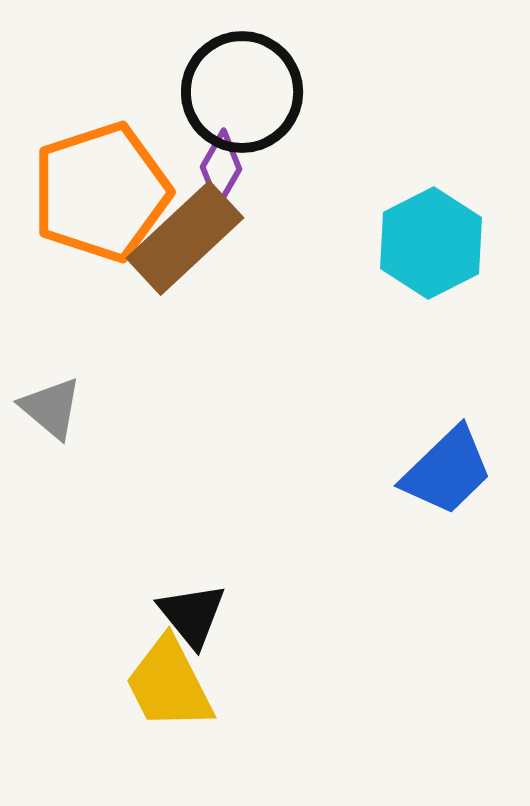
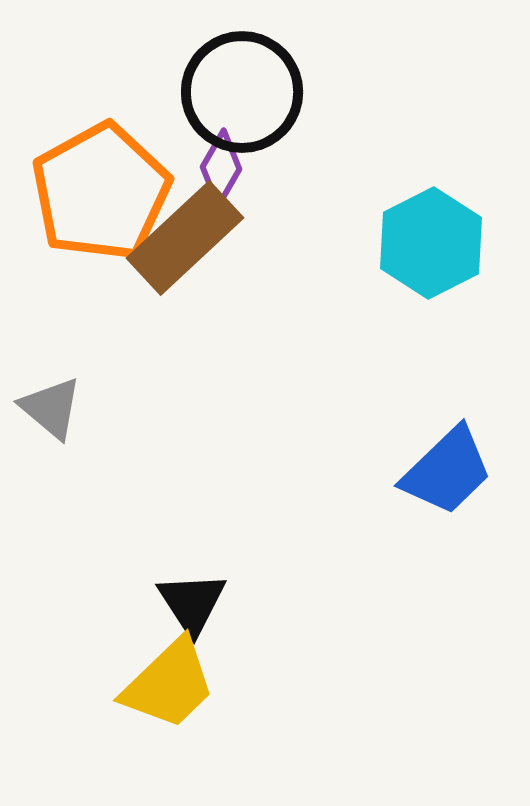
orange pentagon: rotated 11 degrees counterclockwise
black triangle: moved 12 px up; rotated 6 degrees clockwise
yellow trapezoid: rotated 107 degrees counterclockwise
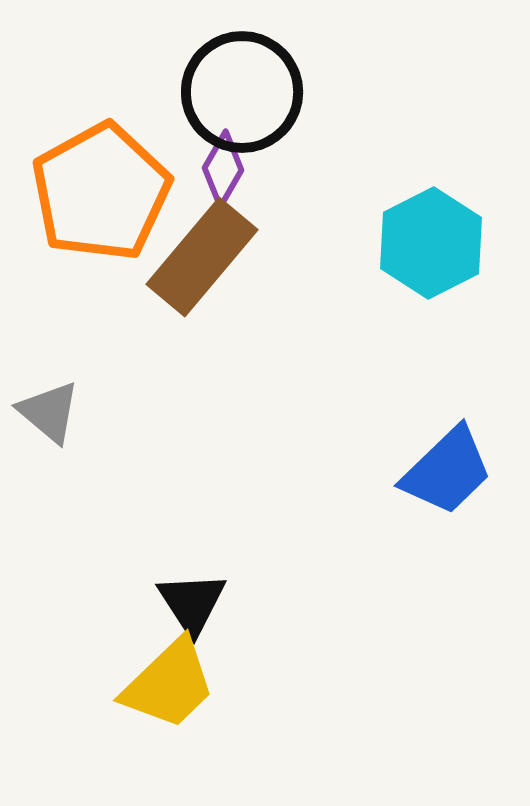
purple diamond: moved 2 px right, 1 px down
brown rectangle: moved 17 px right, 19 px down; rotated 7 degrees counterclockwise
gray triangle: moved 2 px left, 4 px down
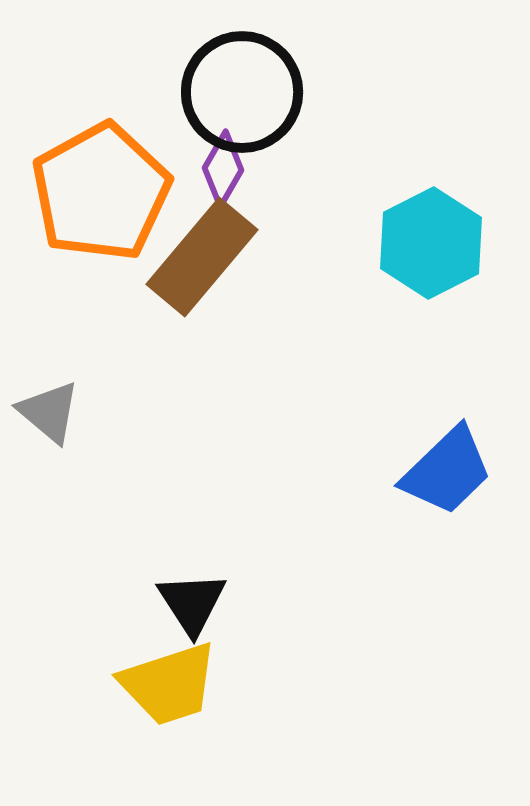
yellow trapezoid: rotated 26 degrees clockwise
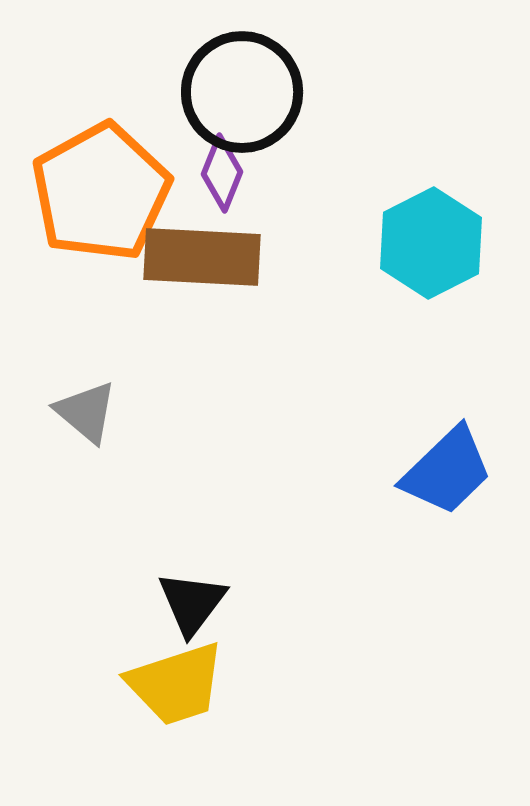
purple diamond: moved 1 px left, 4 px down; rotated 8 degrees counterclockwise
brown rectangle: rotated 53 degrees clockwise
gray triangle: moved 37 px right
black triangle: rotated 10 degrees clockwise
yellow trapezoid: moved 7 px right
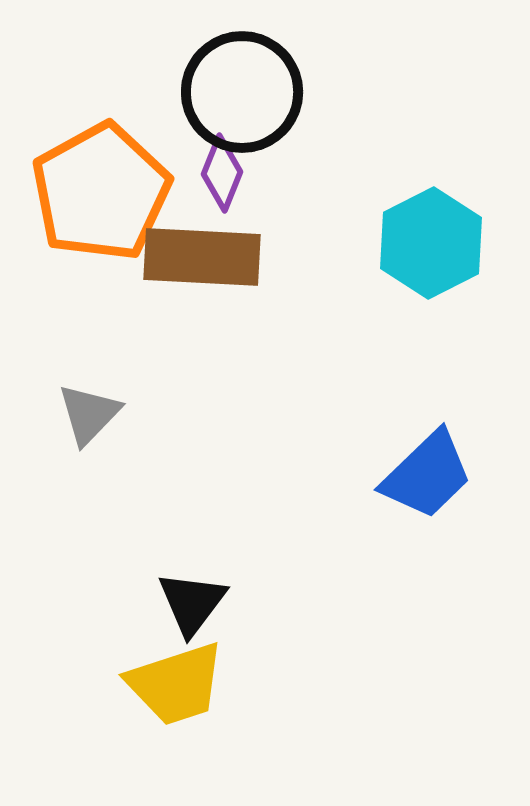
gray triangle: moved 3 px right, 2 px down; rotated 34 degrees clockwise
blue trapezoid: moved 20 px left, 4 px down
